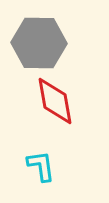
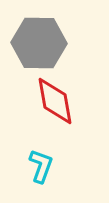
cyan L-shape: rotated 28 degrees clockwise
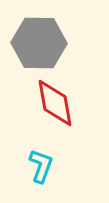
red diamond: moved 2 px down
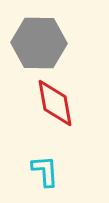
cyan L-shape: moved 4 px right, 5 px down; rotated 24 degrees counterclockwise
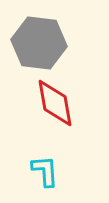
gray hexagon: rotated 6 degrees clockwise
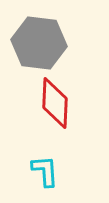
red diamond: rotated 12 degrees clockwise
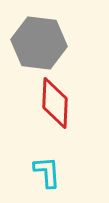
cyan L-shape: moved 2 px right, 1 px down
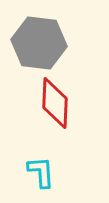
cyan L-shape: moved 6 px left
